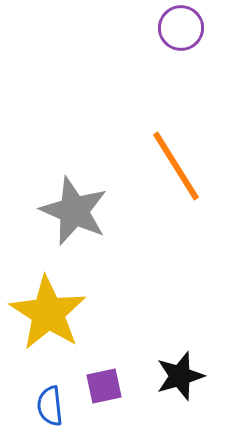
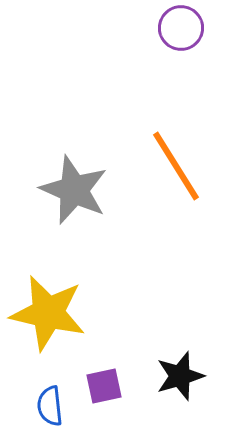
gray star: moved 21 px up
yellow star: rotated 20 degrees counterclockwise
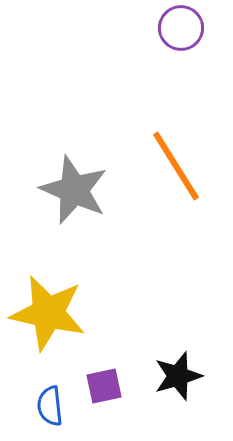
black star: moved 2 px left
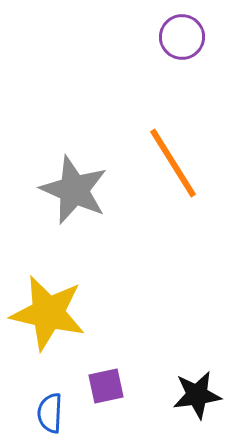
purple circle: moved 1 px right, 9 px down
orange line: moved 3 px left, 3 px up
black star: moved 19 px right, 19 px down; rotated 9 degrees clockwise
purple square: moved 2 px right
blue semicircle: moved 7 px down; rotated 9 degrees clockwise
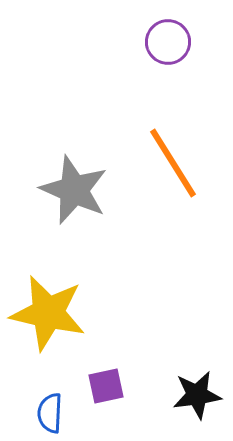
purple circle: moved 14 px left, 5 px down
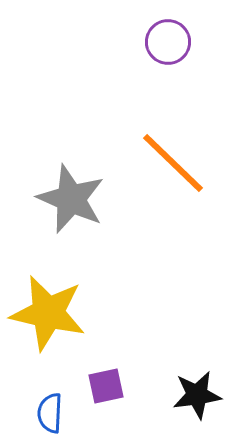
orange line: rotated 14 degrees counterclockwise
gray star: moved 3 px left, 9 px down
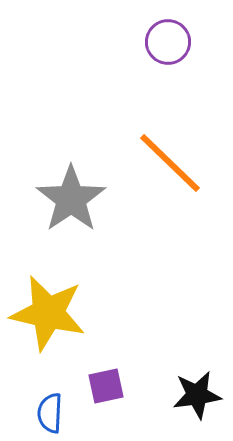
orange line: moved 3 px left
gray star: rotated 14 degrees clockwise
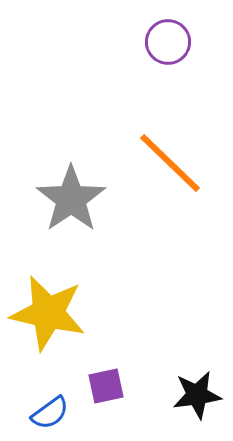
blue semicircle: rotated 129 degrees counterclockwise
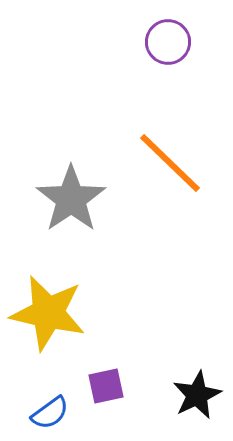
black star: rotated 18 degrees counterclockwise
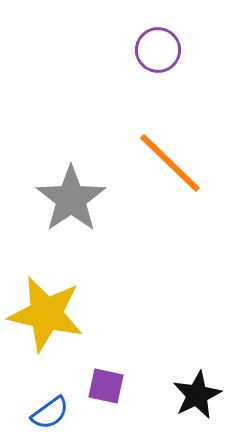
purple circle: moved 10 px left, 8 px down
yellow star: moved 2 px left, 1 px down
purple square: rotated 24 degrees clockwise
